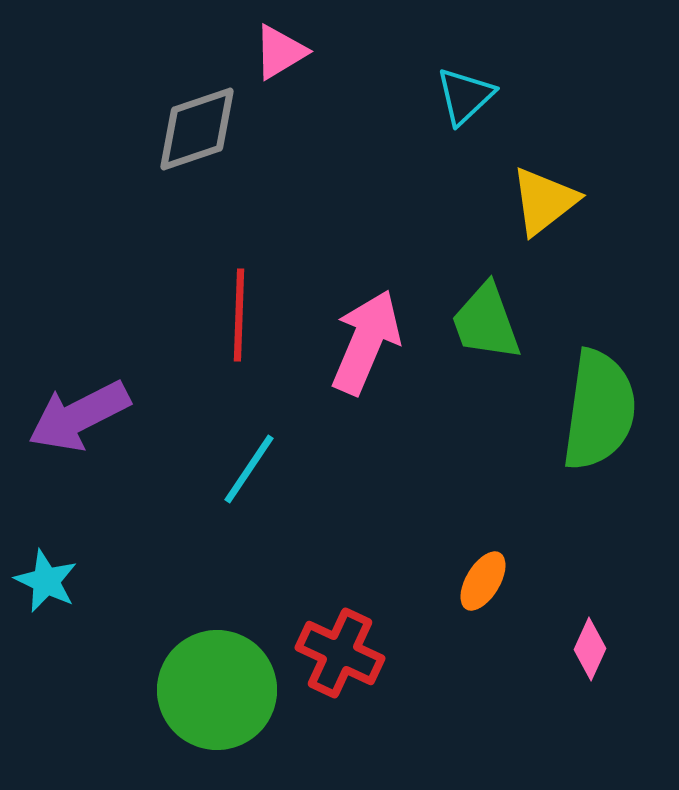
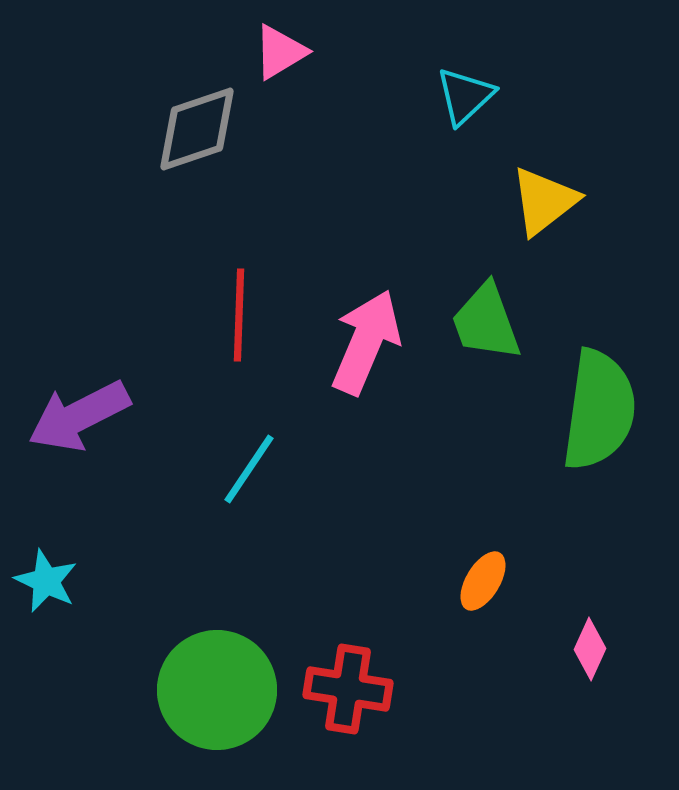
red cross: moved 8 px right, 36 px down; rotated 16 degrees counterclockwise
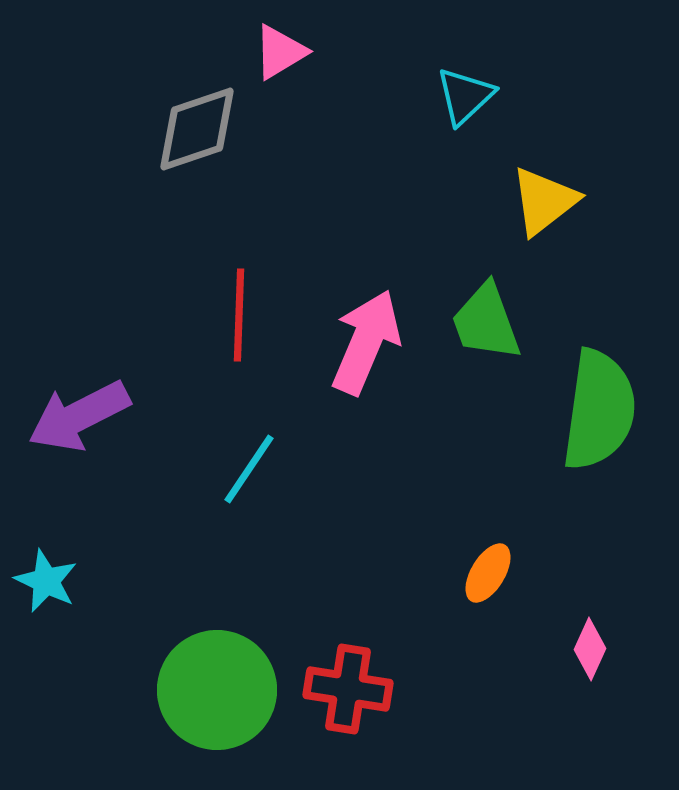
orange ellipse: moved 5 px right, 8 px up
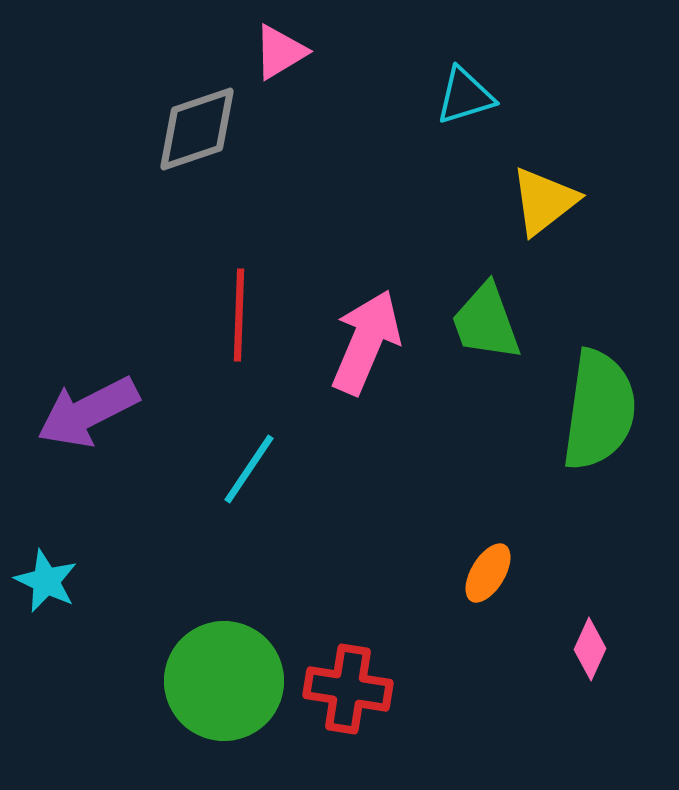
cyan triangle: rotated 26 degrees clockwise
purple arrow: moved 9 px right, 4 px up
green circle: moved 7 px right, 9 px up
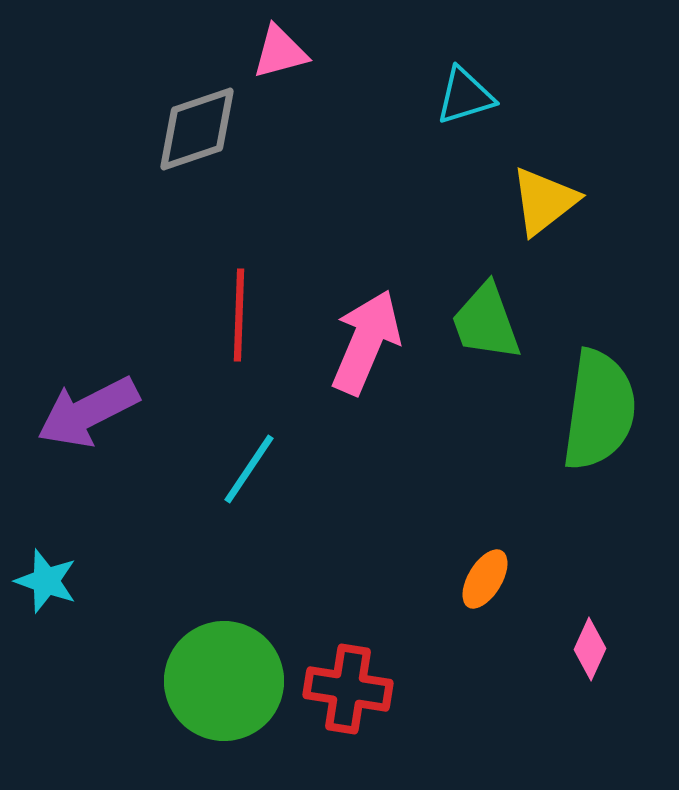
pink triangle: rotated 16 degrees clockwise
orange ellipse: moved 3 px left, 6 px down
cyan star: rotated 6 degrees counterclockwise
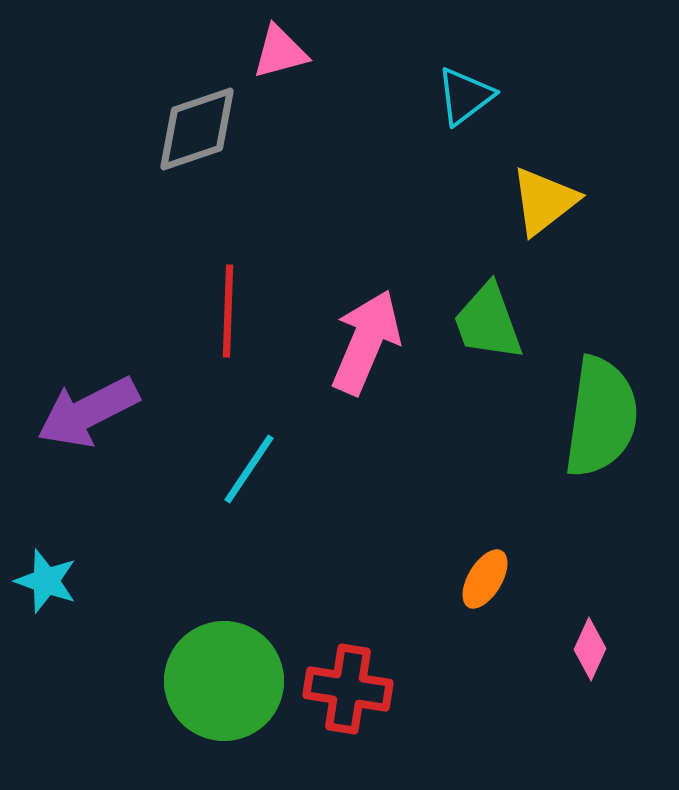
cyan triangle: rotated 20 degrees counterclockwise
red line: moved 11 px left, 4 px up
green trapezoid: moved 2 px right
green semicircle: moved 2 px right, 7 px down
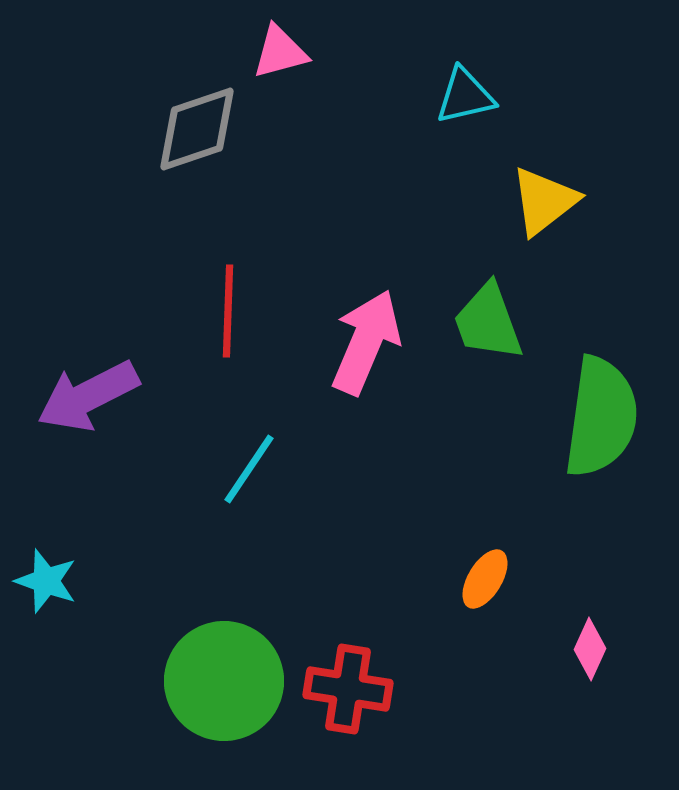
cyan triangle: rotated 24 degrees clockwise
purple arrow: moved 16 px up
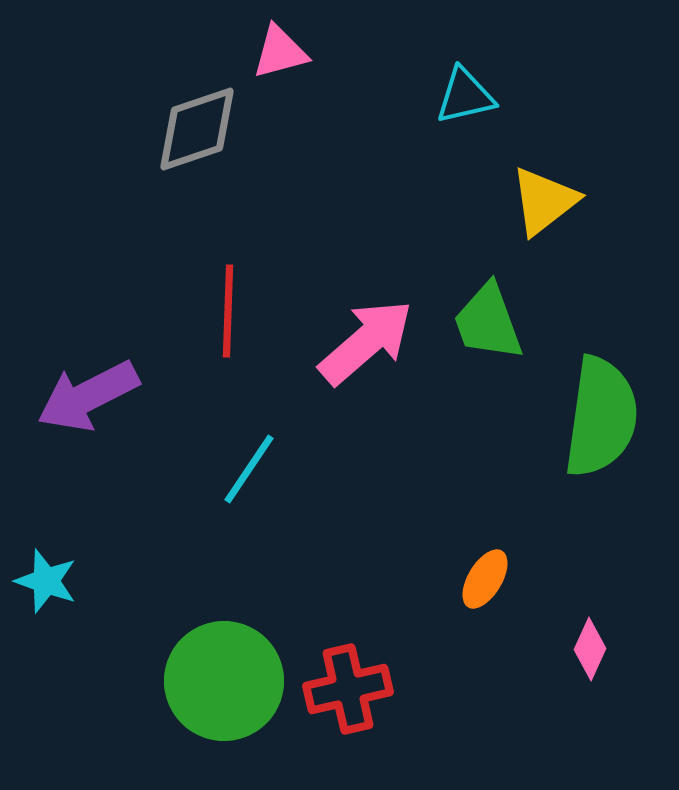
pink arrow: rotated 26 degrees clockwise
red cross: rotated 22 degrees counterclockwise
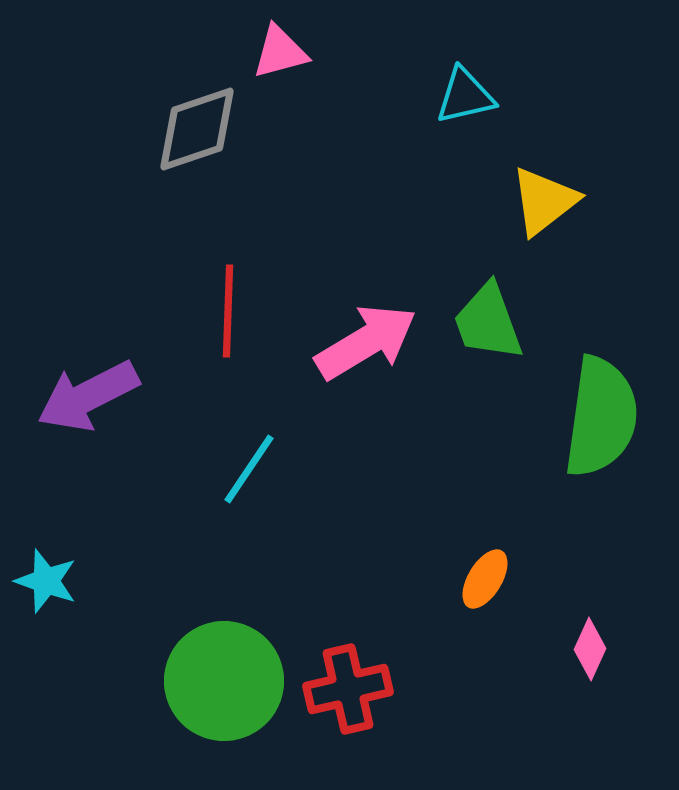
pink arrow: rotated 10 degrees clockwise
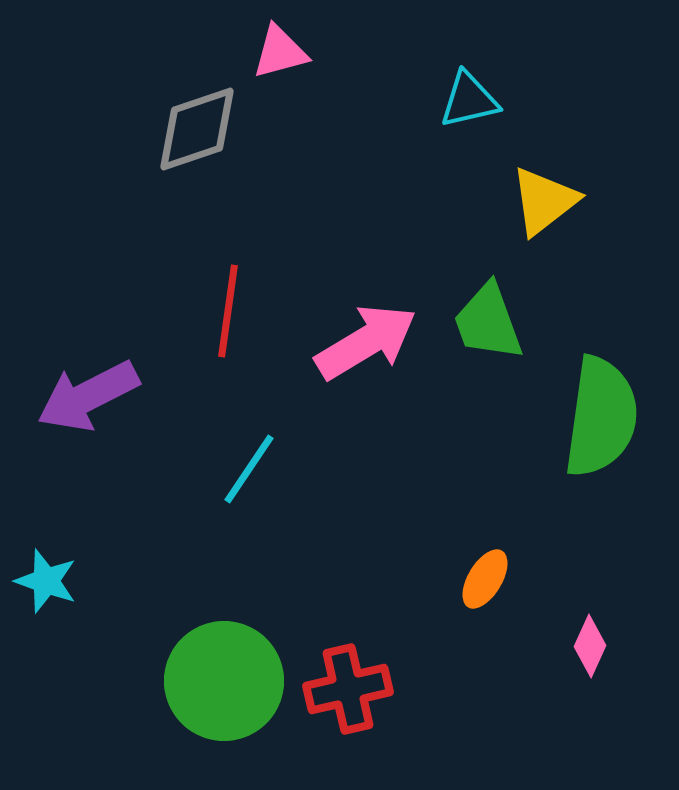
cyan triangle: moved 4 px right, 4 px down
red line: rotated 6 degrees clockwise
pink diamond: moved 3 px up
